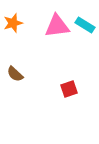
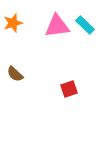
cyan rectangle: rotated 12 degrees clockwise
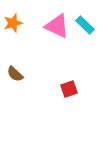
pink triangle: rotated 32 degrees clockwise
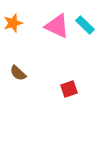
brown semicircle: moved 3 px right, 1 px up
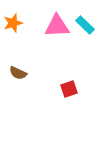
pink triangle: rotated 28 degrees counterclockwise
brown semicircle: rotated 18 degrees counterclockwise
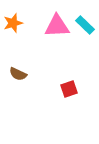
brown semicircle: moved 1 px down
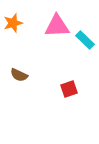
cyan rectangle: moved 15 px down
brown semicircle: moved 1 px right, 1 px down
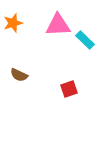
pink triangle: moved 1 px right, 1 px up
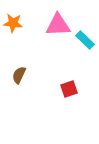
orange star: rotated 24 degrees clockwise
brown semicircle: rotated 90 degrees clockwise
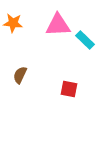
brown semicircle: moved 1 px right
red square: rotated 30 degrees clockwise
